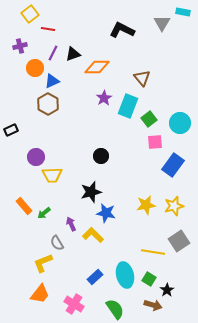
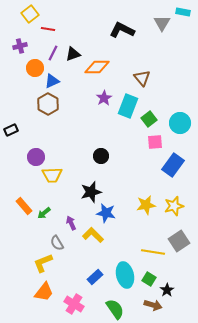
purple arrow at (71, 224): moved 1 px up
orange trapezoid at (40, 294): moved 4 px right, 2 px up
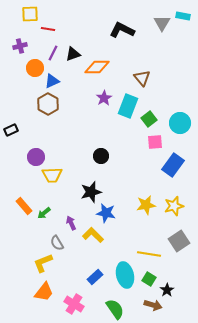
cyan rectangle at (183, 12): moved 4 px down
yellow square at (30, 14): rotated 36 degrees clockwise
yellow line at (153, 252): moved 4 px left, 2 px down
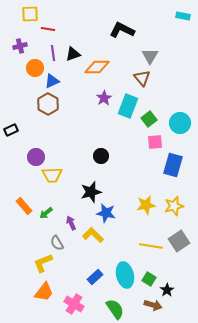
gray triangle at (162, 23): moved 12 px left, 33 px down
purple line at (53, 53): rotated 35 degrees counterclockwise
blue rectangle at (173, 165): rotated 20 degrees counterclockwise
green arrow at (44, 213): moved 2 px right
yellow line at (149, 254): moved 2 px right, 8 px up
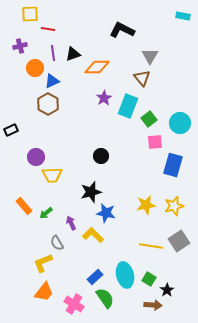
brown arrow at (153, 305): rotated 12 degrees counterclockwise
green semicircle at (115, 309): moved 10 px left, 11 px up
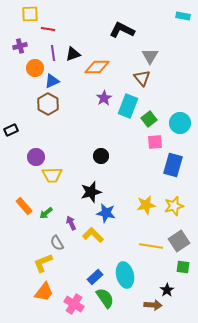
green square at (149, 279): moved 34 px right, 12 px up; rotated 24 degrees counterclockwise
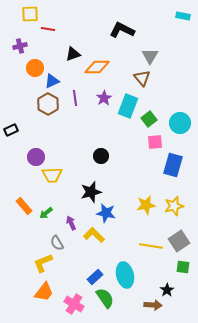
purple line at (53, 53): moved 22 px right, 45 px down
yellow L-shape at (93, 235): moved 1 px right
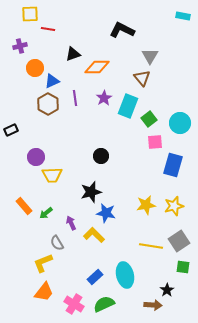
green semicircle at (105, 298): moved 1 px left, 6 px down; rotated 80 degrees counterclockwise
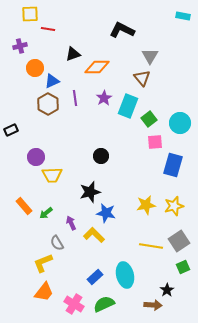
black star at (91, 192): moved 1 px left
green square at (183, 267): rotated 32 degrees counterclockwise
